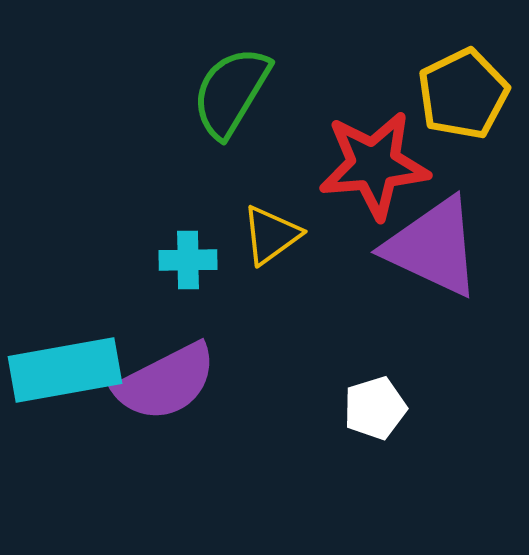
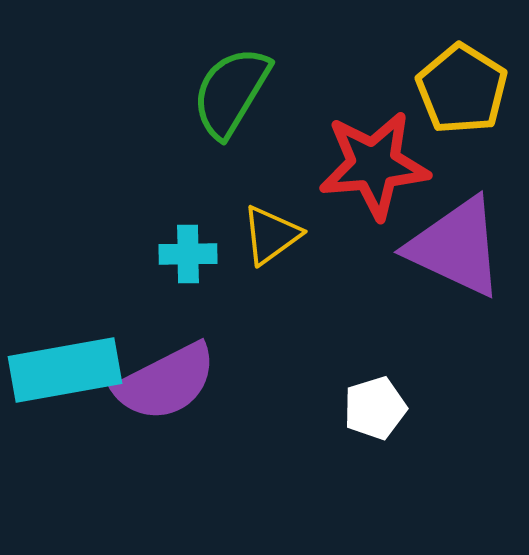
yellow pentagon: moved 1 px left, 5 px up; rotated 14 degrees counterclockwise
purple triangle: moved 23 px right
cyan cross: moved 6 px up
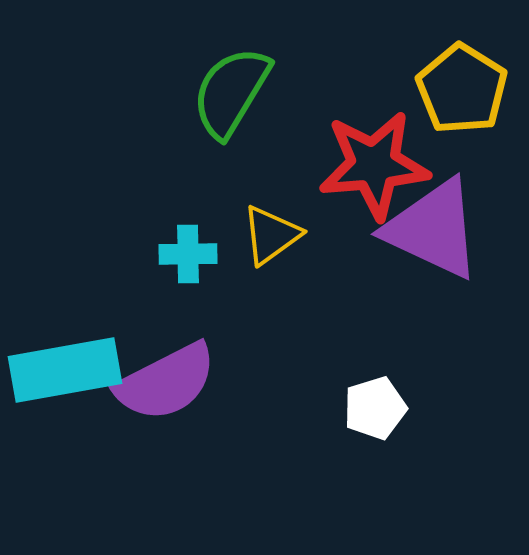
purple triangle: moved 23 px left, 18 px up
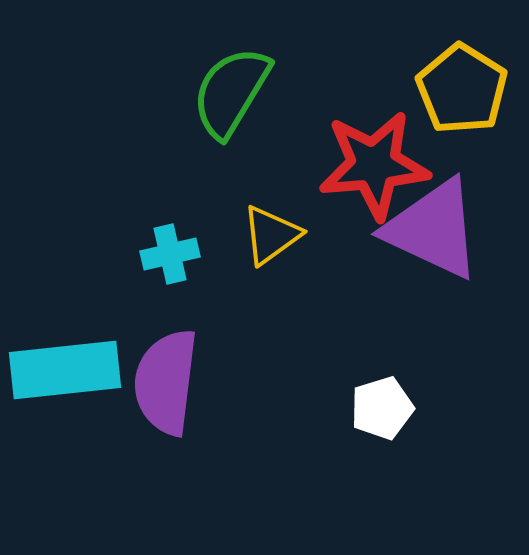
cyan cross: moved 18 px left; rotated 12 degrees counterclockwise
cyan rectangle: rotated 4 degrees clockwise
purple semicircle: rotated 124 degrees clockwise
white pentagon: moved 7 px right
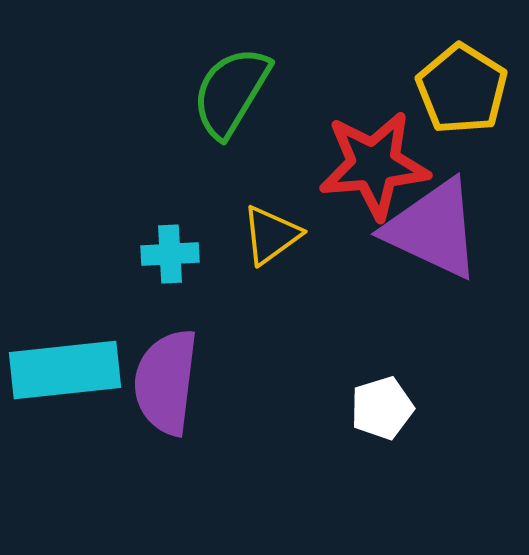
cyan cross: rotated 10 degrees clockwise
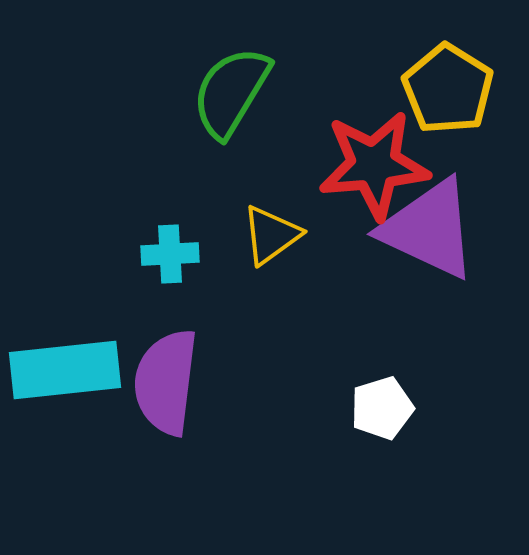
yellow pentagon: moved 14 px left
purple triangle: moved 4 px left
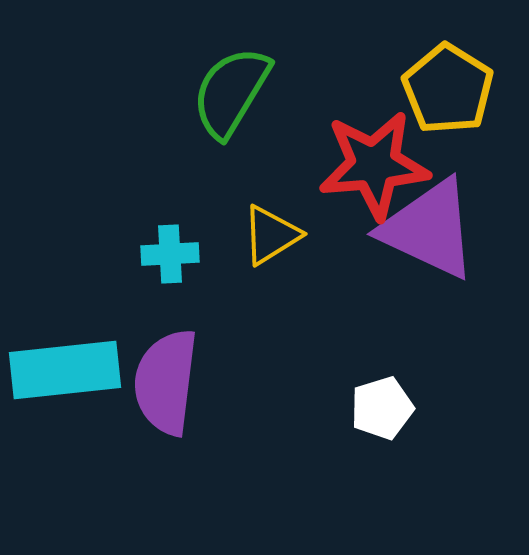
yellow triangle: rotated 4 degrees clockwise
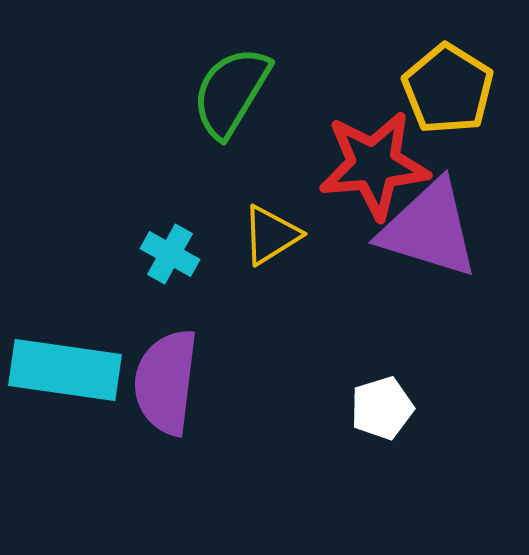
purple triangle: rotated 8 degrees counterclockwise
cyan cross: rotated 32 degrees clockwise
cyan rectangle: rotated 14 degrees clockwise
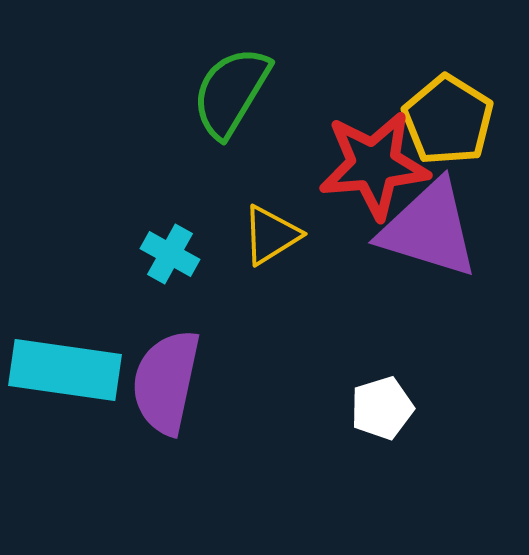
yellow pentagon: moved 31 px down
purple semicircle: rotated 5 degrees clockwise
